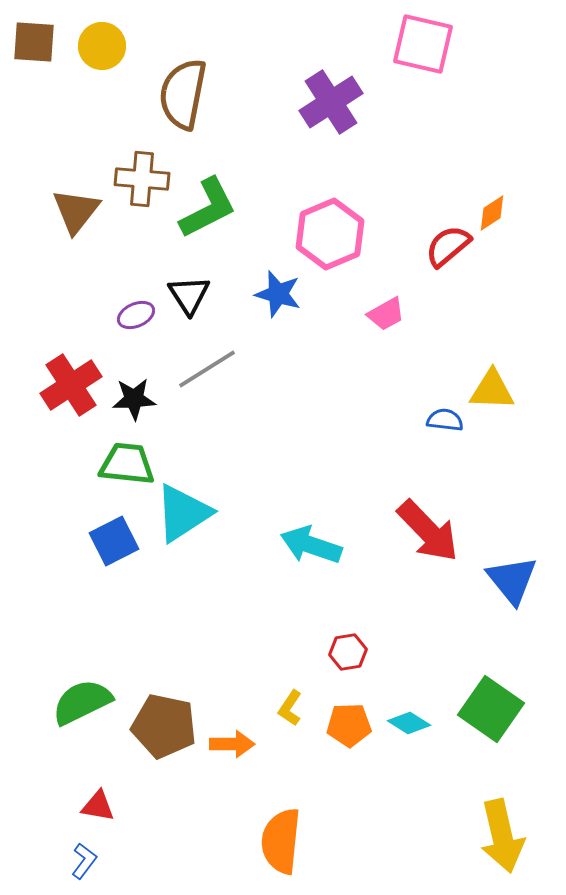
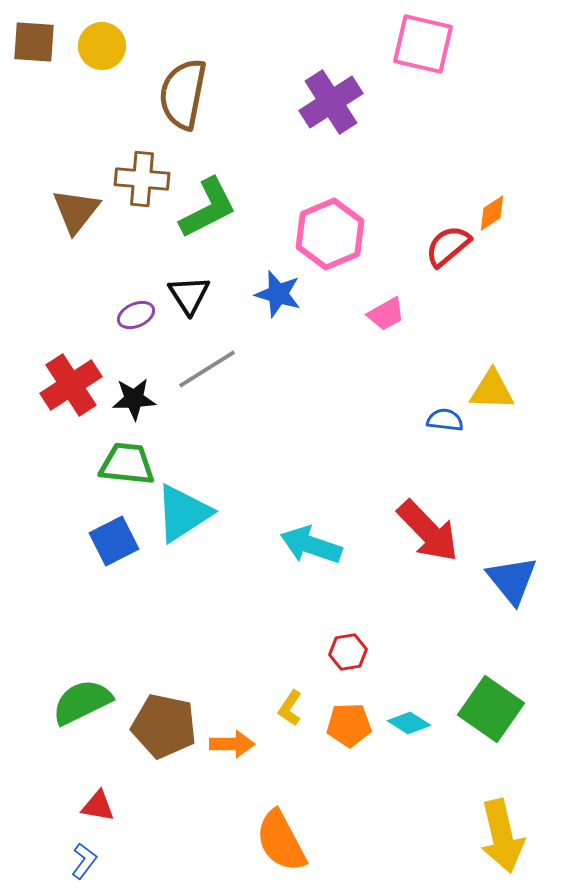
orange semicircle: rotated 34 degrees counterclockwise
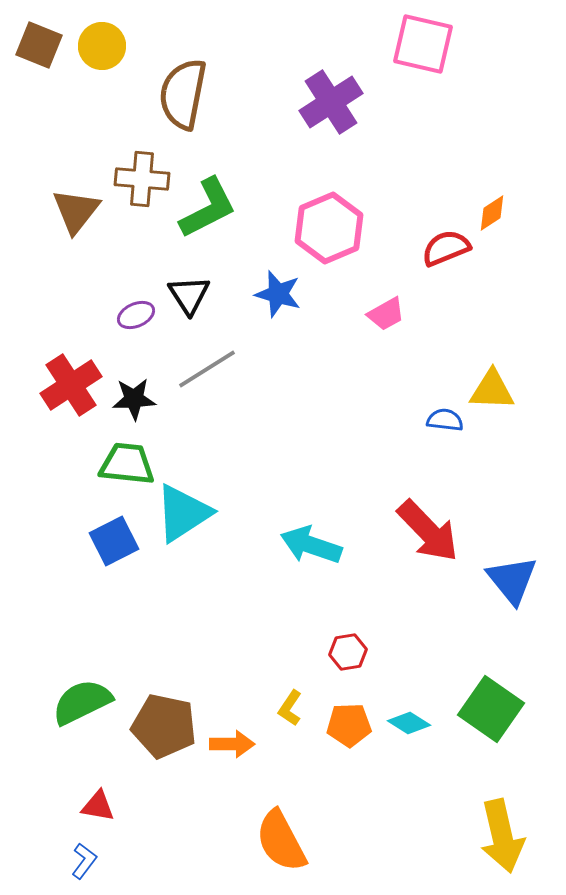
brown square: moved 5 px right, 3 px down; rotated 18 degrees clockwise
pink hexagon: moved 1 px left, 6 px up
red semicircle: moved 2 px left, 2 px down; rotated 18 degrees clockwise
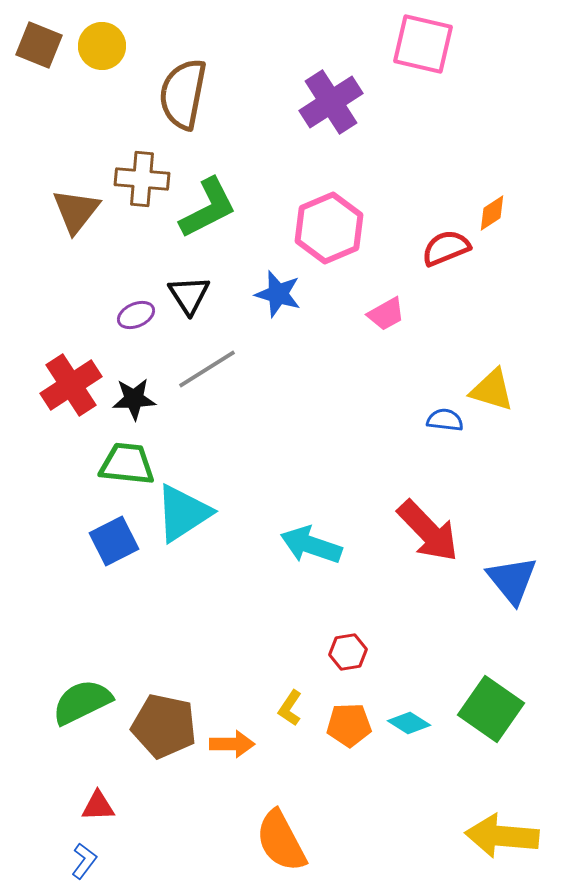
yellow triangle: rotated 15 degrees clockwise
red triangle: rotated 12 degrees counterclockwise
yellow arrow: rotated 108 degrees clockwise
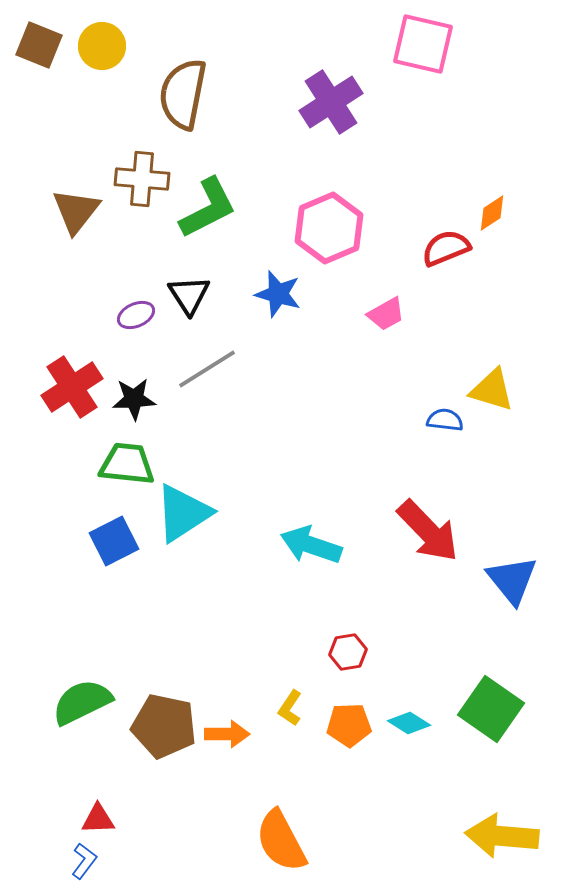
red cross: moved 1 px right, 2 px down
orange arrow: moved 5 px left, 10 px up
red triangle: moved 13 px down
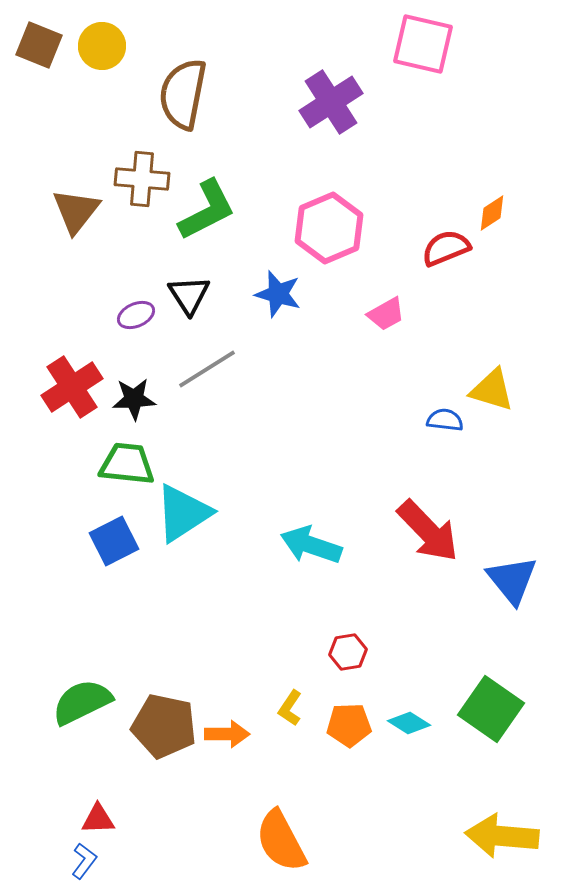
green L-shape: moved 1 px left, 2 px down
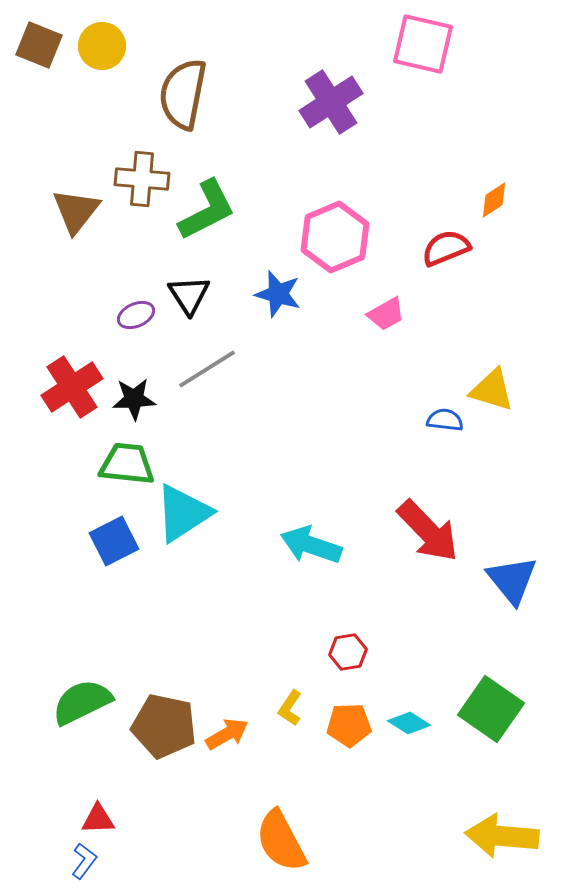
orange diamond: moved 2 px right, 13 px up
pink hexagon: moved 6 px right, 9 px down
orange arrow: rotated 30 degrees counterclockwise
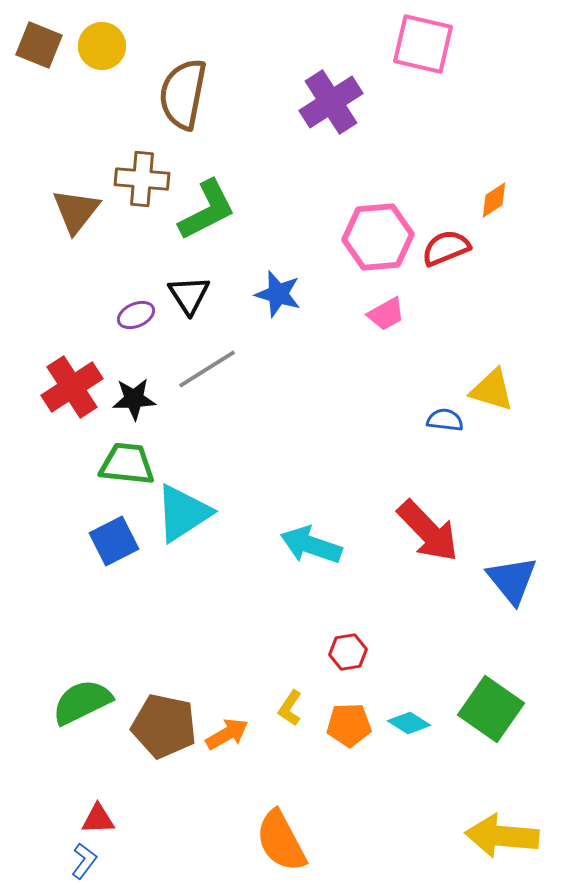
pink hexagon: moved 43 px right; rotated 18 degrees clockwise
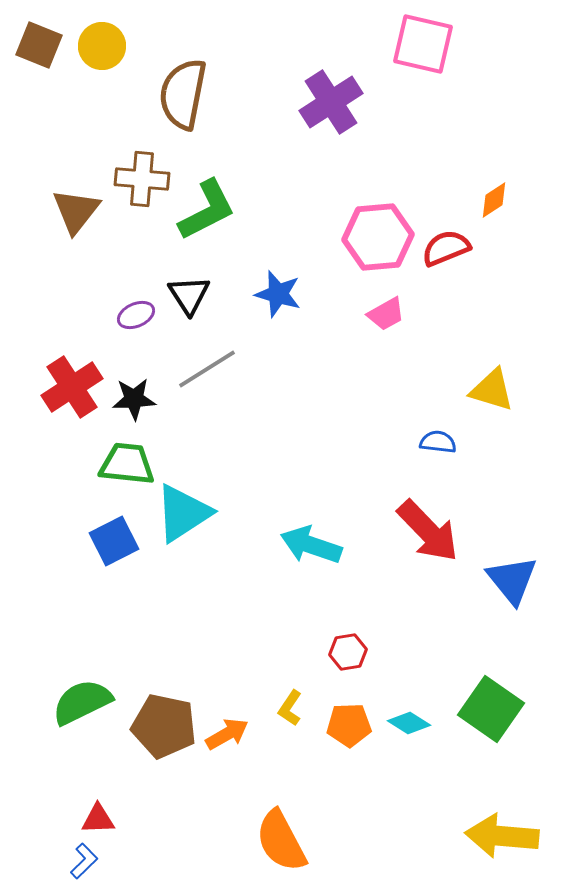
blue semicircle: moved 7 px left, 22 px down
blue L-shape: rotated 9 degrees clockwise
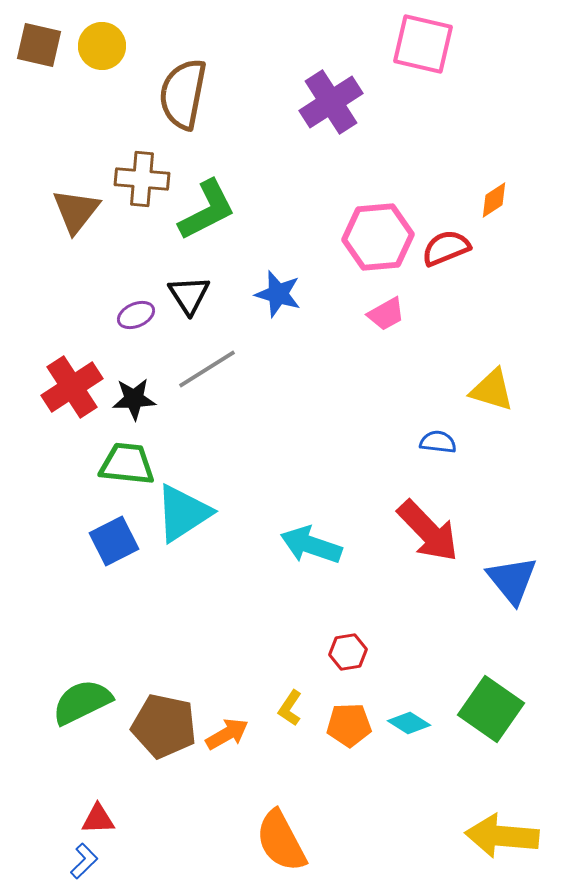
brown square: rotated 9 degrees counterclockwise
